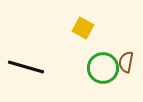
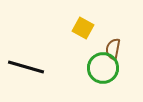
brown semicircle: moved 13 px left, 13 px up
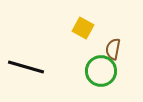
green circle: moved 2 px left, 3 px down
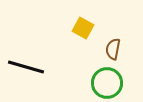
green circle: moved 6 px right, 12 px down
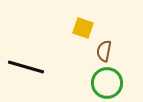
yellow square: rotated 10 degrees counterclockwise
brown semicircle: moved 9 px left, 2 px down
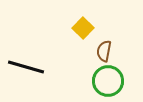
yellow square: rotated 25 degrees clockwise
green circle: moved 1 px right, 2 px up
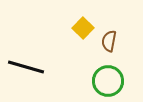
brown semicircle: moved 5 px right, 10 px up
